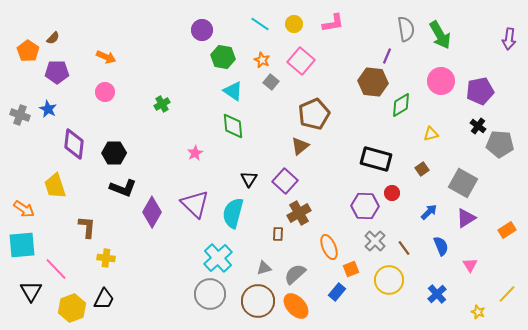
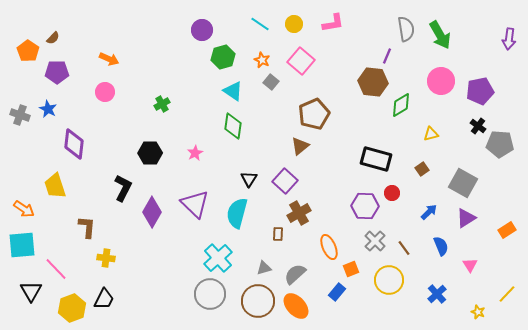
orange arrow at (106, 57): moved 3 px right, 2 px down
green hexagon at (223, 57): rotated 25 degrees counterclockwise
green diamond at (233, 126): rotated 12 degrees clockwise
black hexagon at (114, 153): moved 36 px right
black L-shape at (123, 188): rotated 84 degrees counterclockwise
cyan semicircle at (233, 213): moved 4 px right
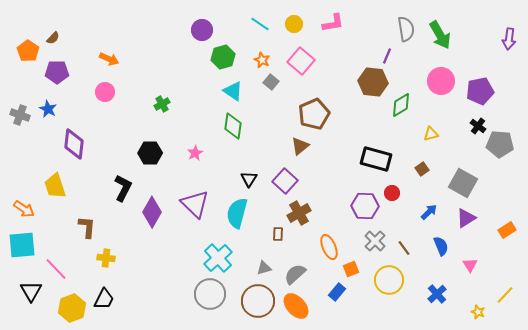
yellow line at (507, 294): moved 2 px left, 1 px down
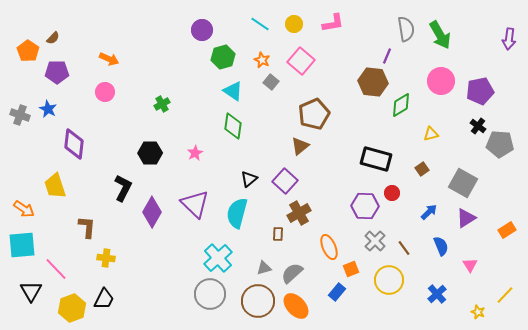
black triangle at (249, 179): rotated 18 degrees clockwise
gray semicircle at (295, 274): moved 3 px left, 1 px up
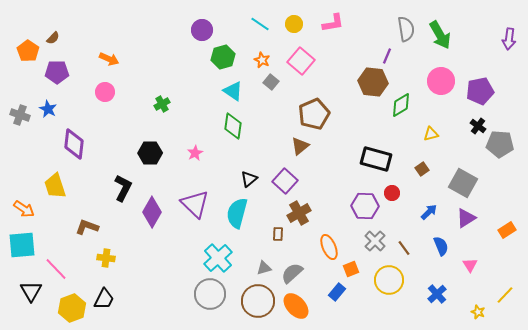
brown L-shape at (87, 227): rotated 75 degrees counterclockwise
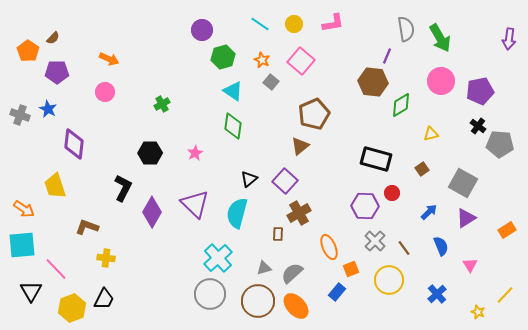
green arrow at (440, 35): moved 3 px down
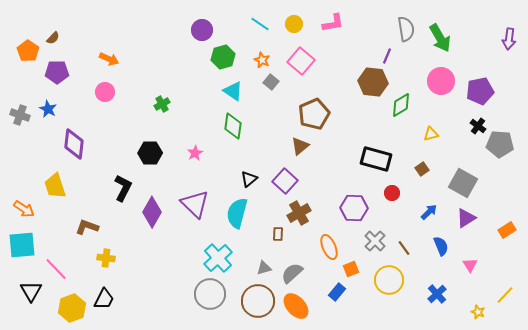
purple hexagon at (365, 206): moved 11 px left, 2 px down
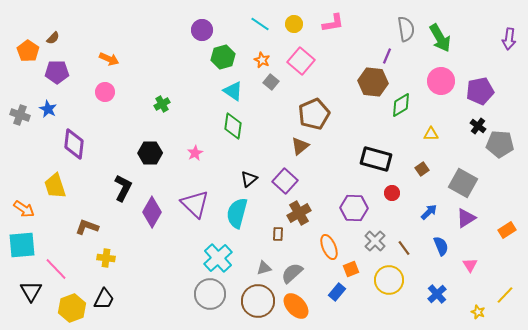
yellow triangle at (431, 134): rotated 14 degrees clockwise
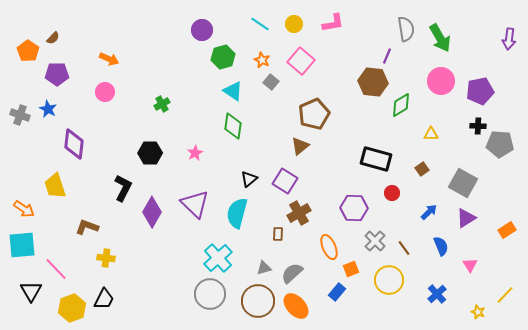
purple pentagon at (57, 72): moved 2 px down
black cross at (478, 126): rotated 35 degrees counterclockwise
purple square at (285, 181): rotated 10 degrees counterclockwise
